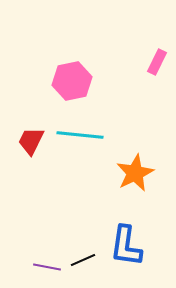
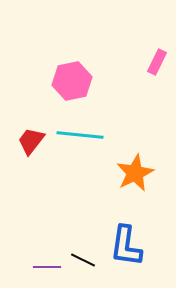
red trapezoid: rotated 12 degrees clockwise
black line: rotated 50 degrees clockwise
purple line: rotated 12 degrees counterclockwise
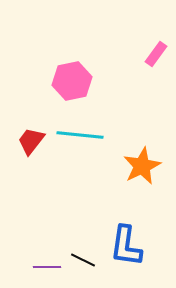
pink rectangle: moved 1 px left, 8 px up; rotated 10 degrees clockwise
orange star: moved 7 px right, 7 px up
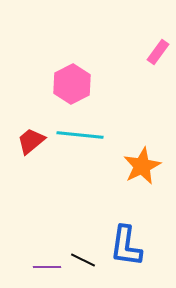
pink rectangle: moved 2 px right, 2 px up
pink hexagon: moved 3 px down; rotated 15 degrees counterclockwise
red trapezoid: rotated 12 degrees clockwise
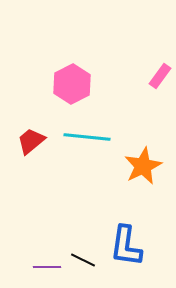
pink rectangle: moved 2 px right, 24 px down
cyan line: moved 7 px right, 2 px down
orange star: moved 1 px right
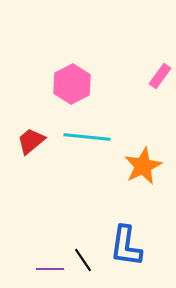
black line: rotated 30 degrees clockwise
purple line: moved 3 px right, 2 px down
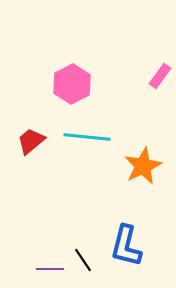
blue L-shape: rotated 6 degrees clockwise
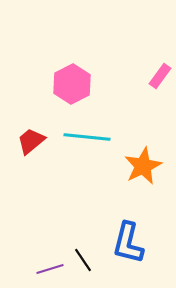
blue L-shape: moved 2 px right, 3 px up
purple line: rotated 16 degrees counterclockwise
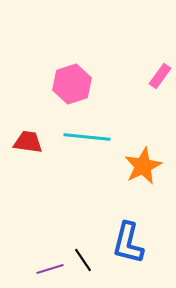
pink hexagon: rotated 9 degrees clockwise
red trapezoid: moved 3 px left, 1 px down; rotated 48 degrees clockwise
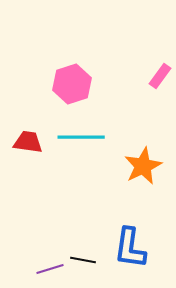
cyan line: moved 6 px left; rotated 6 degrees counterclockwise
blue L-shape: moved 2 px right, 5 px down; rotated 6 degrees counterclockwise
black line: rotated 45 degrees counterclockwise
